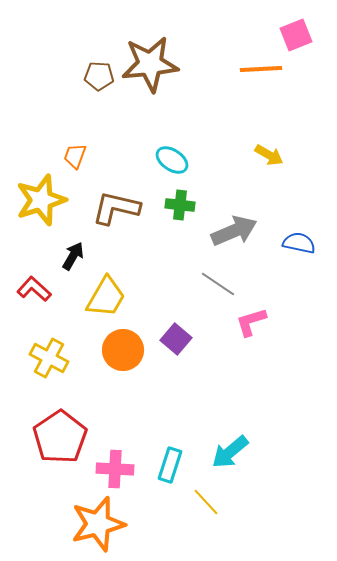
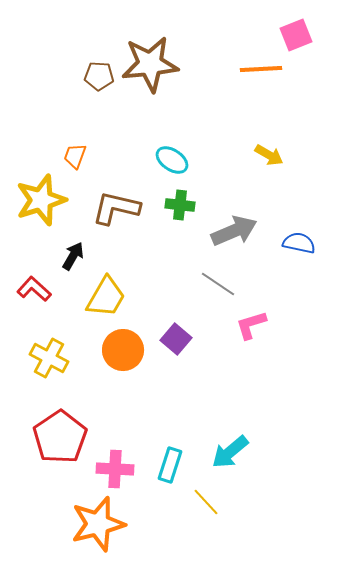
pink L-shape: moved 3 px down
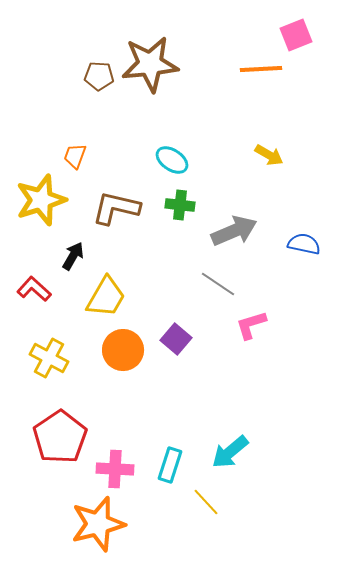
blue semicircle: moved 5 px right, 1 px down
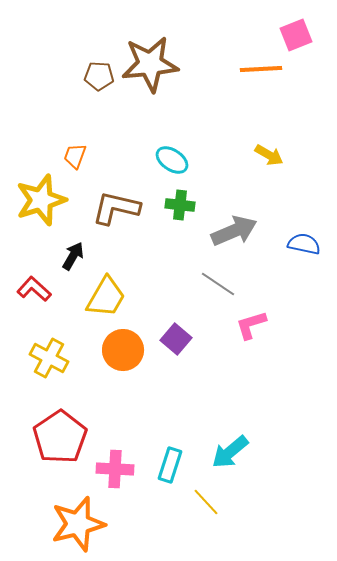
orange star: moved 20 px left
